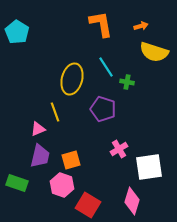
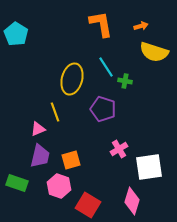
cyan pentagon: moved 1 px left, 2 px down
green cross: moved 2 px left, 1 px up
pink hexagon: moved 3 px left, 1 px down
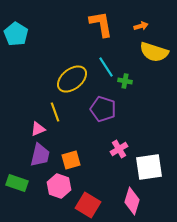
yellow ellipse: rotated 36 degrees clockwise
purple trapezoid: moved 1 px up
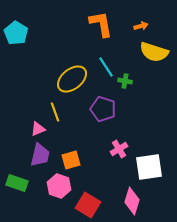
cyan pentagon: moved 1 px up
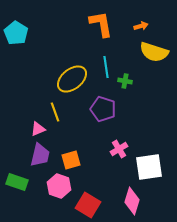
cyan line: rotated 25 degrees clockwise
green rectangle: moved 1 px up
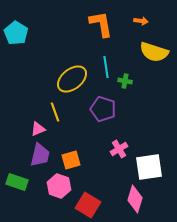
orange arrow: moved 5 px up; rotated 24 degrees clockwise
pink diamond: moved 3 px right, 2 px up
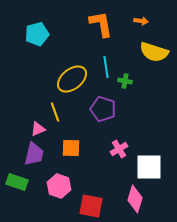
cyan pentagon: moved 21 px right, 1 px down; rotated 25 degrees clockwise
purple trapezoid: moved 6 px left, 1 px up
orange square: moved 12 px up; rotated 18 degrees clockwise
white square: rotated 8 degrees clockwise
red square: moved 3 px right, 1 px down; rotated 20 degrees counterclockwise
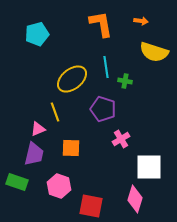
pink cross: moved 2 px right, 10 px up
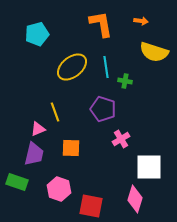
yellow ellipse: moved 12 px up
pink hexagon: moved 3 px down
